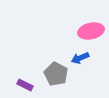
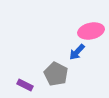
blue arrow: moved 3 px left, 6 px up; rotated 24 degrees counterclockwise
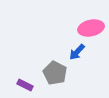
pink ellipse: moved 3 px up
gray pentagon: moved 1 px left, 1 px up
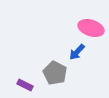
pink ellipse: rotated 30 degrees clockwise
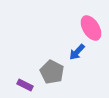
pink ellipse: rotated 40 degrees clockwise
gray pentagon: moved 3 px left, 1 px up
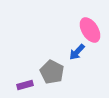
pink ellipse: moved 1 px left, 2 px down
purple rectangle: rotated 42 degrees counterclockwise
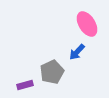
pink ellipse: moved 3 px left, 6 px up
gray pentagon: rotated 20 degrees clockwise
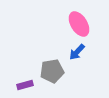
pink ellipse: moved 8 px left
gray pentagon: moved 1 px up; rotated 15 degrees clockwise
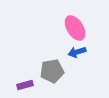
pink ellipse: moved 4 px left, 4 px down
blue arrow: rotated 30 degrees clockwise
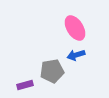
blue arrow: moved 1 px left, 3 px down
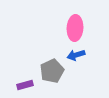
pink ellipse: rotated 35 degrees clockwise
gray pentagon: rotated 15 degrees counterclockwise
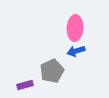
blue arrow: moved 4 px up
